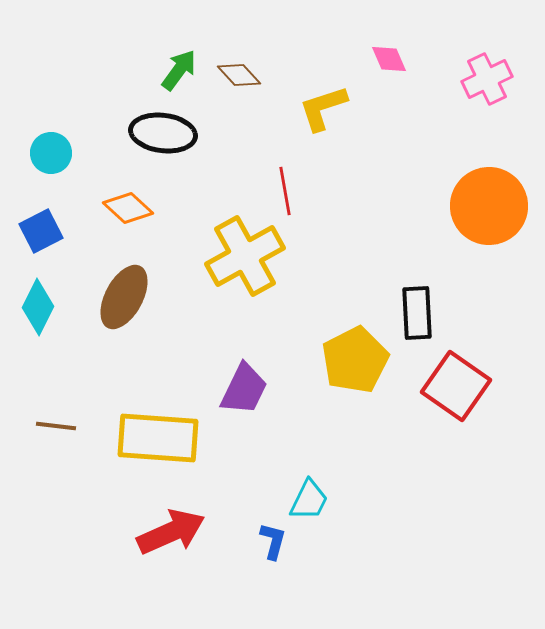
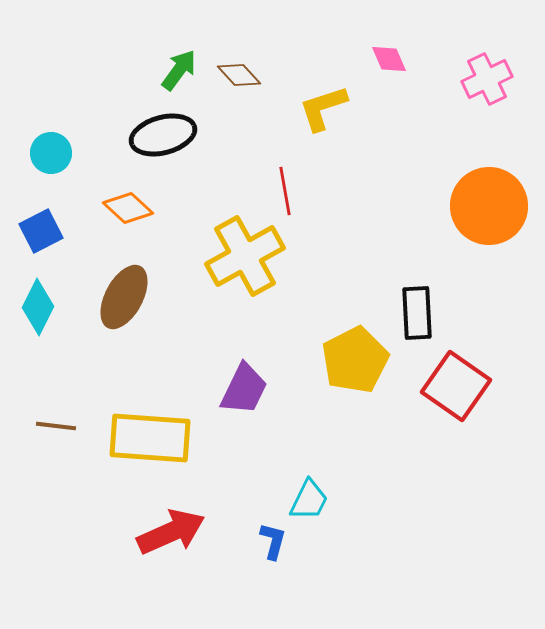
black ellipse: moved 2 px down; rotated 22 degrees counterclockwise
yellow rectangle: moved 8 px left
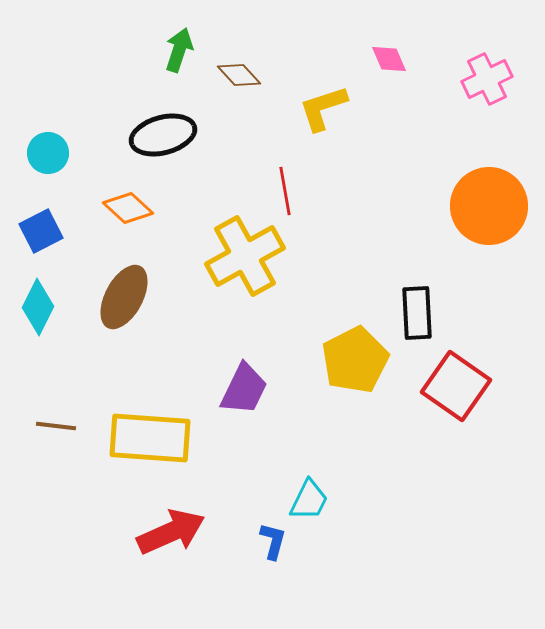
green arrow: moved 20 px up; rotated 18 degrees counterclockwise
cyan circle: moved 3 px left
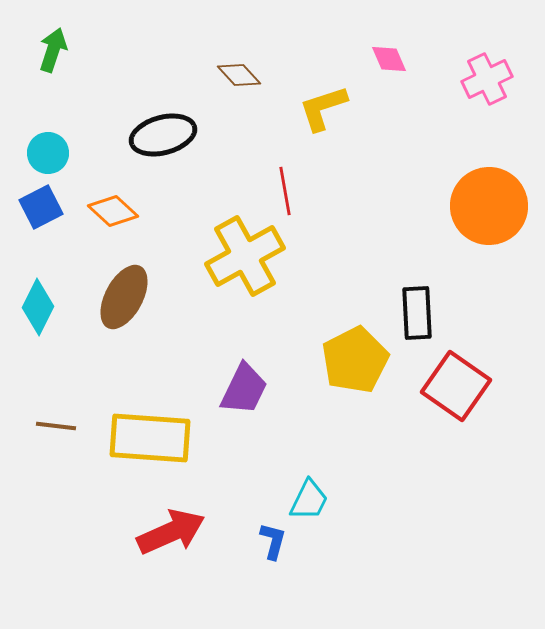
green arrow: moved 126 px left
orange diamond: moved 15 px left, 3 px down
blue square: moved 24 px up
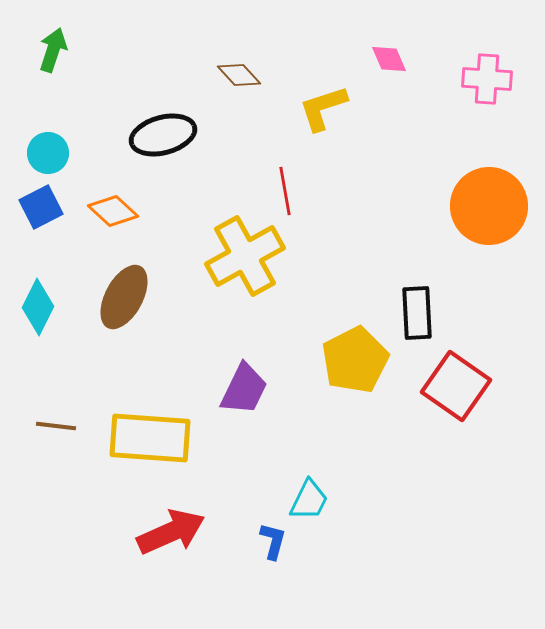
pink cross: rotated 30 degrees clockwise
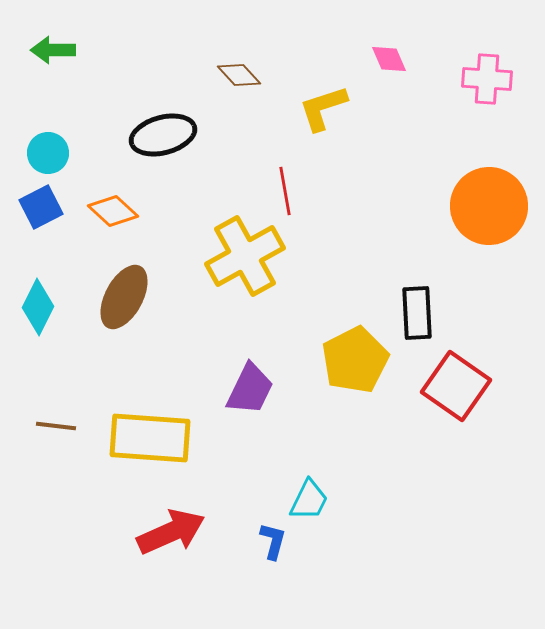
green arrow: rotated 108 degrees counterclockwise
purple trapezoid: moved 6 px right
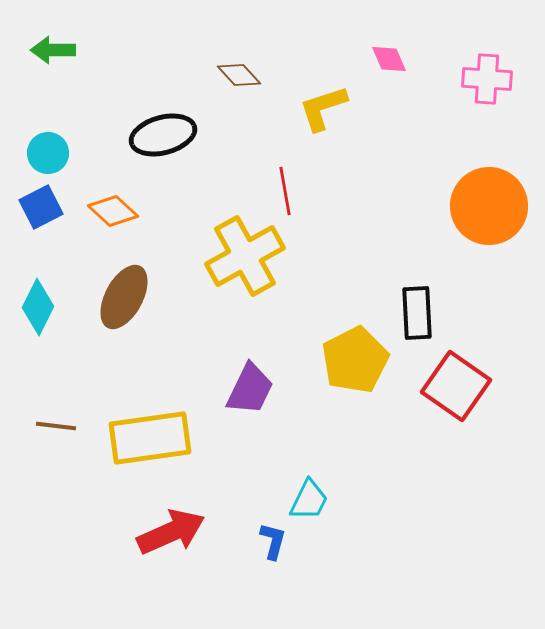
yellow rectangle: rotated 12 degrees counterclockwise
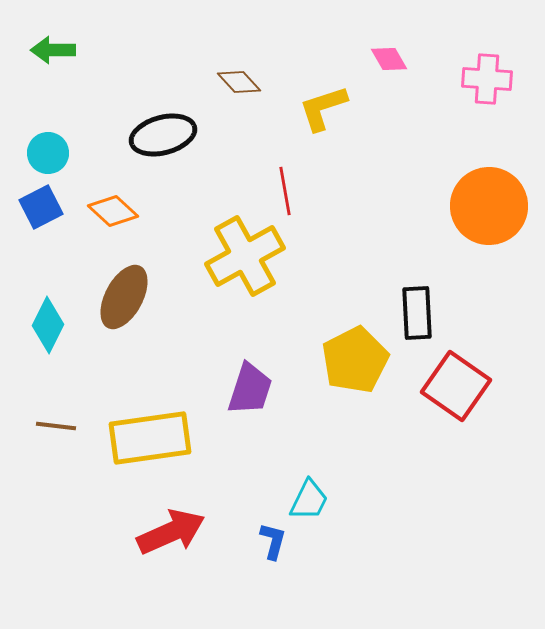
pink diamond: rotated 6 degrees counterclockwise
brown diamond: moved 7 px down
cyan diamond: moved 10 px right, 18 px down
purple trapezoid: rotated 8 degrees counterclockwise
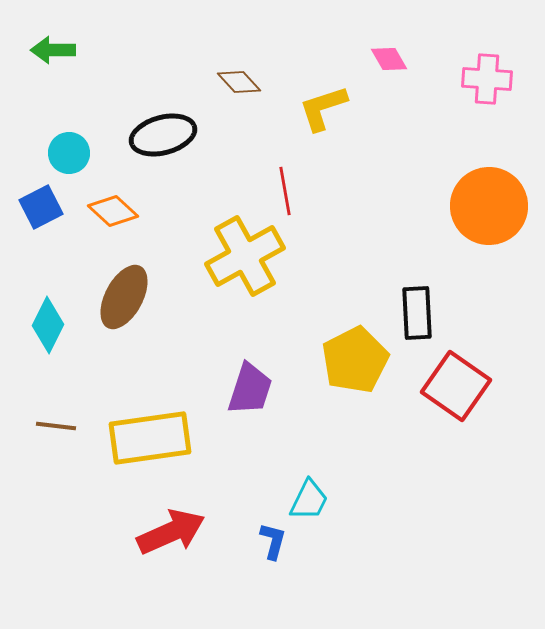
cyan circle: moved 21 px right
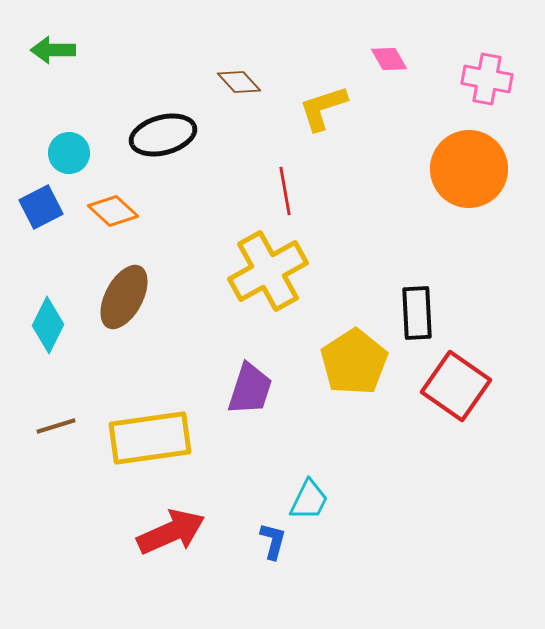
pink cross: rotated 6 degrees clockwise
orange circle: moved 20 px left, 37 px up
yellow cross: moved 23 px right, 15 px down
yellow pentagon: moved 1 px left, 2 px down; rotated 6 degrees counterclockwise
brown line: rotated 24 degrees counterclockwise
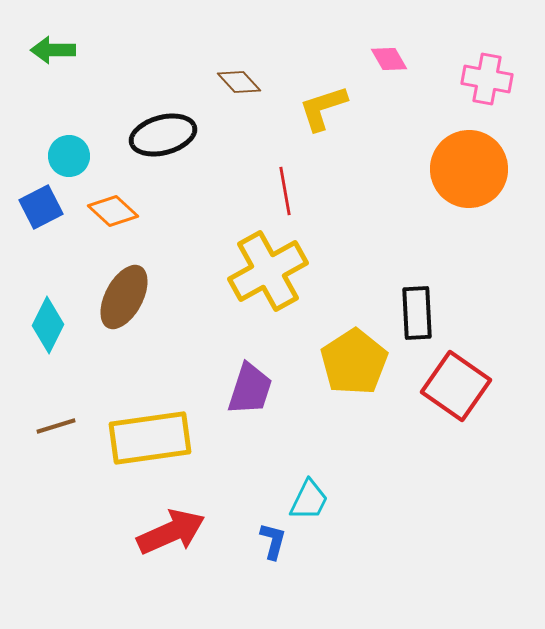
cyan circle: moved 3 px down
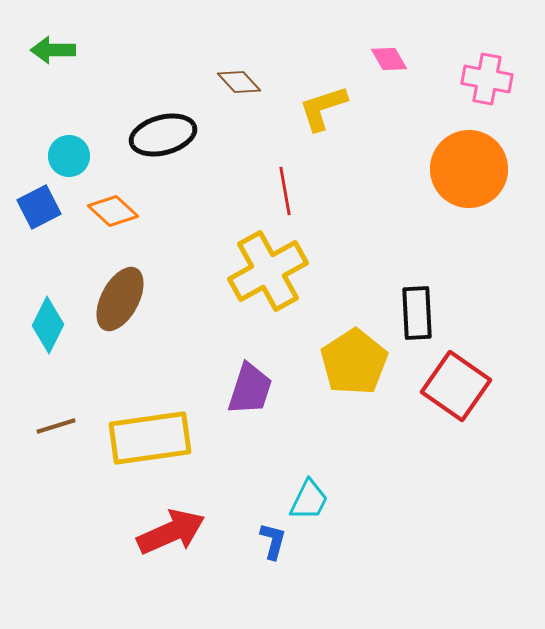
blue square: moved 2 px left
brown ellipse: moved 4 px left, 2 px down
